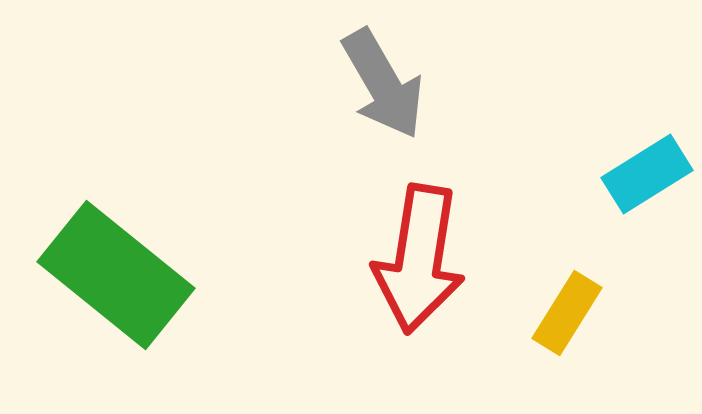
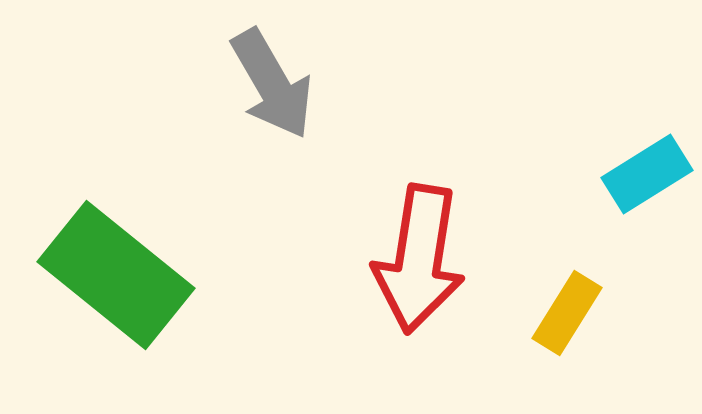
gray arrow: moved 111 px left
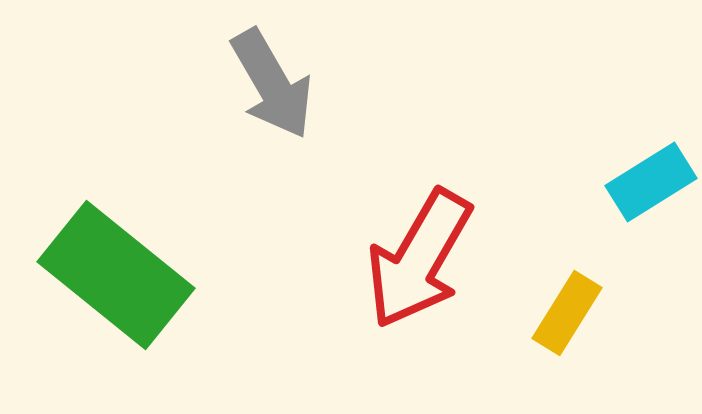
cyan rectangle: moved 4 px right, 8 px down
red arrow: rotated 21 degrees clockwise
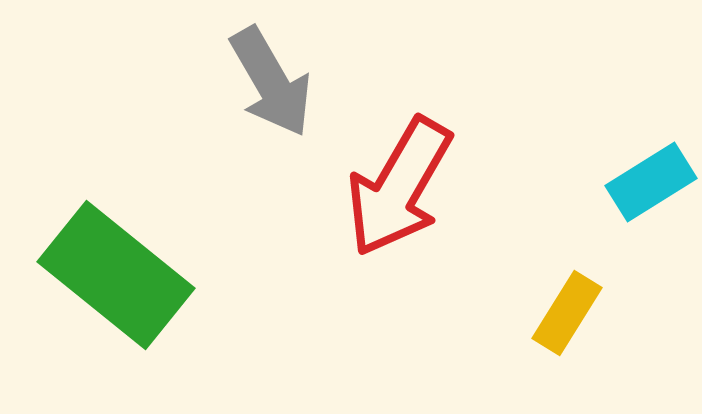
gray arrow: moved 1 px left, 2 px up
red arrow: moved 20 px left, 72 px up
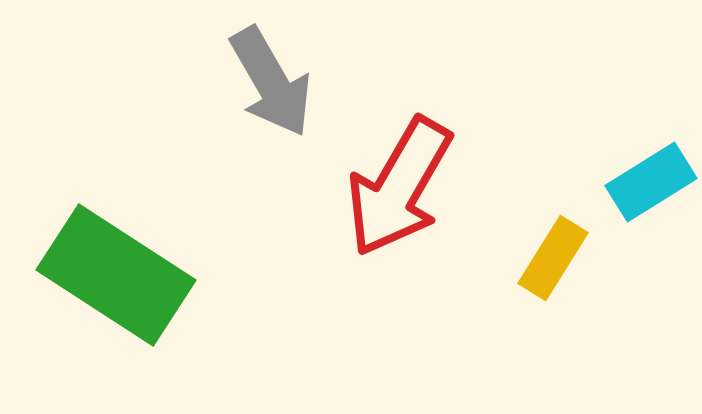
green rectangle: rotated 6 degrees counterclockwise
yellow rectangle: moved 14 px left, 55 px up
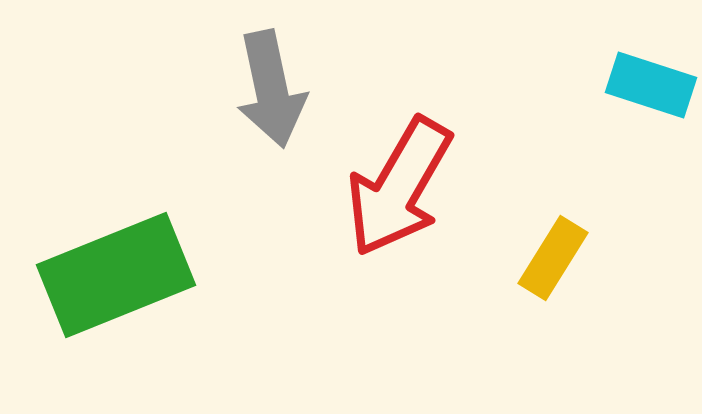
gray arrow: moved 7 px down; rotated 18 degrees clockwise
cyan rectangle: moved 97 px up; rotated 50 degrees clockwise
green rectangle: rotated 55 degrees counterclockwise
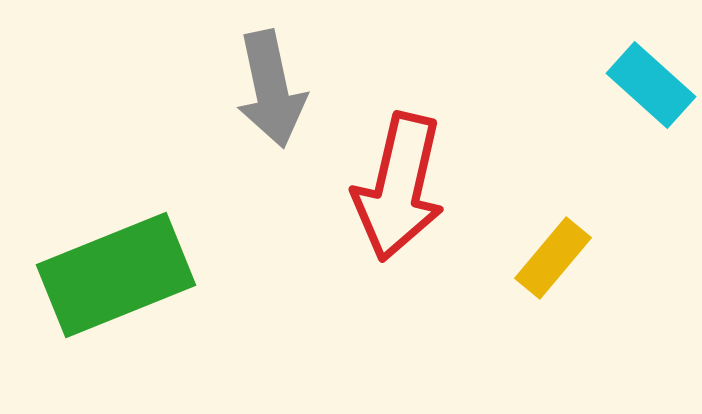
cyan rectangle: rotated 24 degrees clockwise
red arrow: rotated 17 degrees counterclockwise
yellow rectangle: rotated 8 degrees clockwise
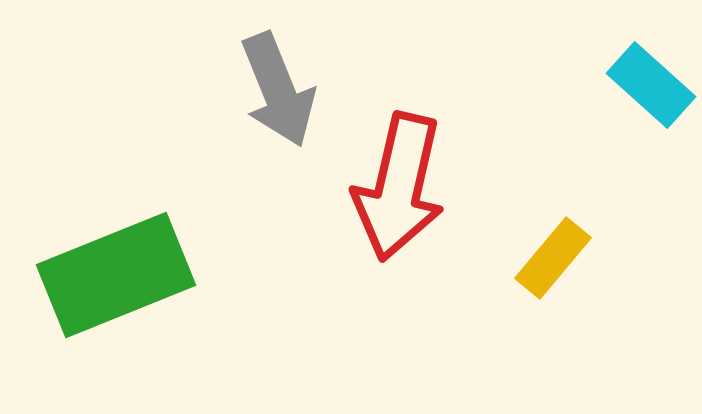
gray arrow: moved 7 px right, 1 px down; rotated 10 degrees counterclockwise
